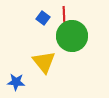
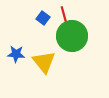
red line: rotated 12 degrees counterclockwise
blue star: moved 28 px up
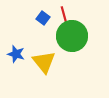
blue star: rotated 12 degrees clockwise
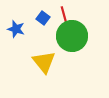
blue star: moved 25 px up
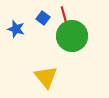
yellow triangle: moved 2 px right, 15 px down
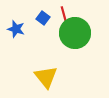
green circle: moved 3 px right, 3 px up
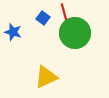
red line: moved 3 px up
blue star: moved 3 px left, 3 px down
yellow triangle: rotated 45 degrees clockwise
